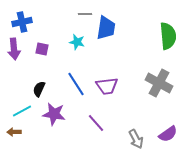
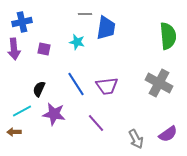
purple square: moved 2 px right
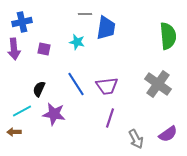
gray cross: moved 1 px left, 1 px down; rotated 8 degrees clockwise
purple line: moved 14 px right, 5 px up; rotated 60 degrees clockwise
